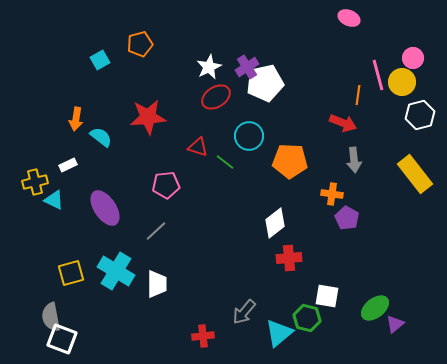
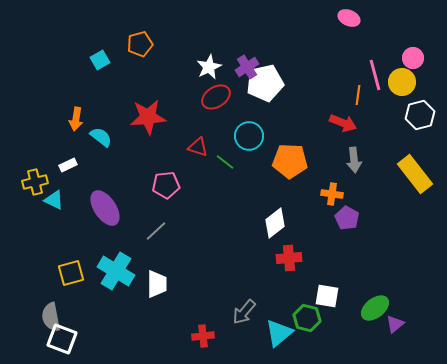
pink line at (378, 75): moved 3 px left
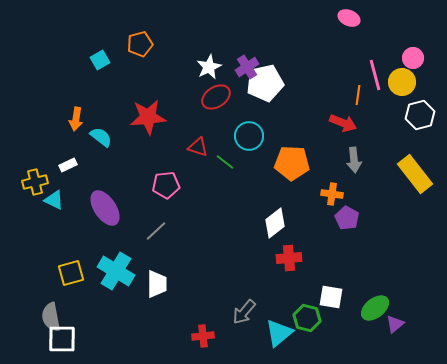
orange pentagon at (290, 161): moved 2 px right, 2 px down
white square at (327, 296): moved 4 px right, 1 px down
white square at (62, 339): rotated 20 degrees counterclockwise
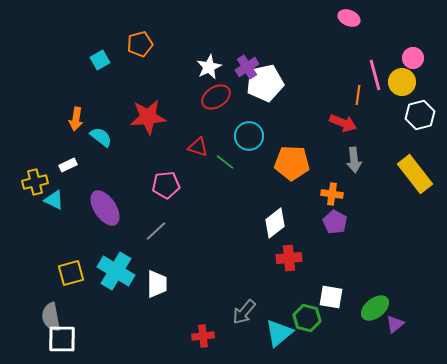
purple pentagon at (347, 218): moved 12 px left, 4 px down
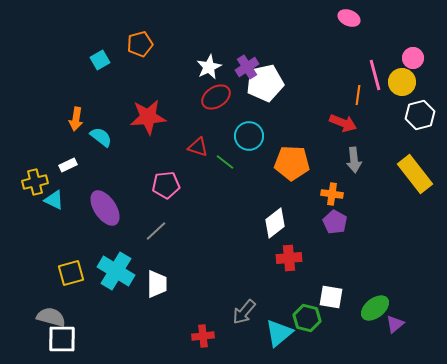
gray semicircle at (51, 317): rotated 116 degrees clockwise
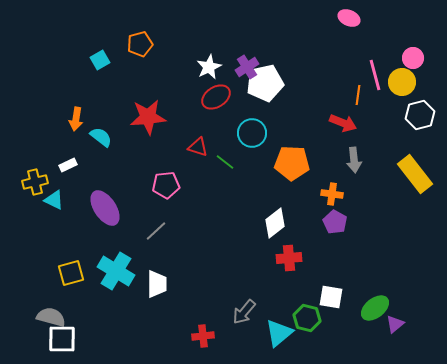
cyan circle at (249, 136): moved 3 px right, 3 px up
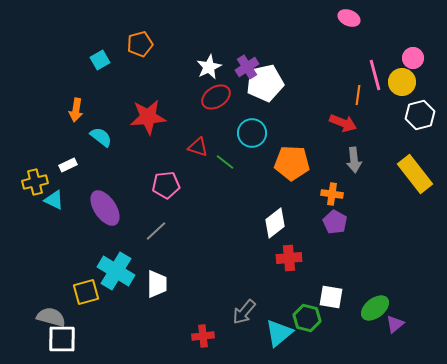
orange arrow at (76, 119): moved 9 px up
yellow square at (71, 273): moved 15 px right, 19 px down
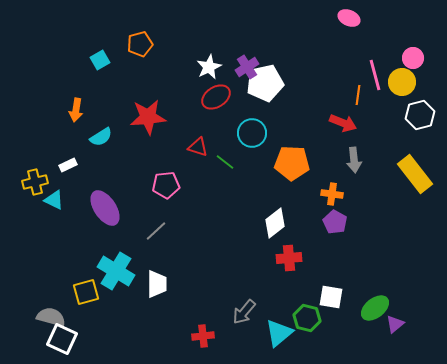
cyan semicircle at (101, 137): rotated 110 degrees clockwise
white square at (62, 339): rotated 24 degrees clockwise
